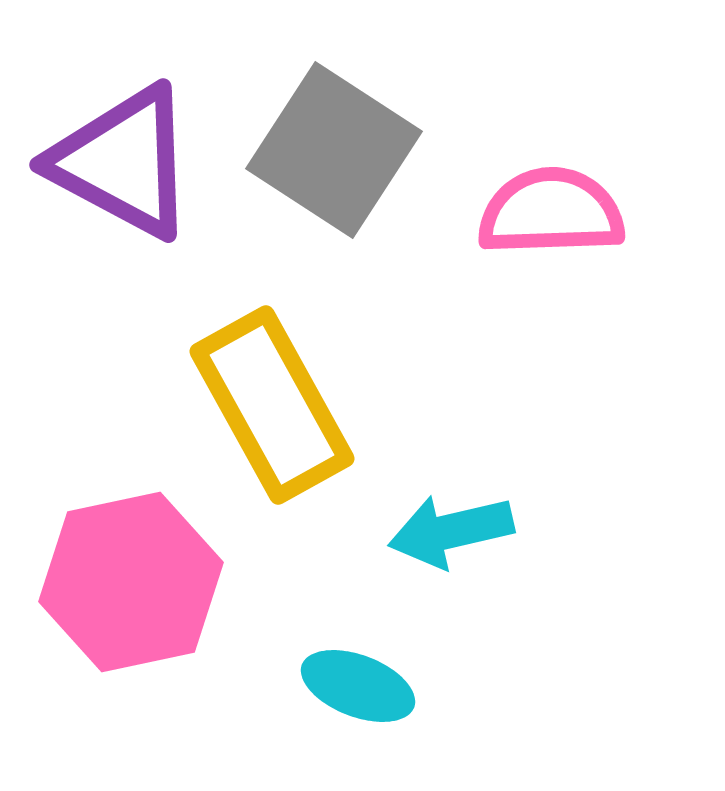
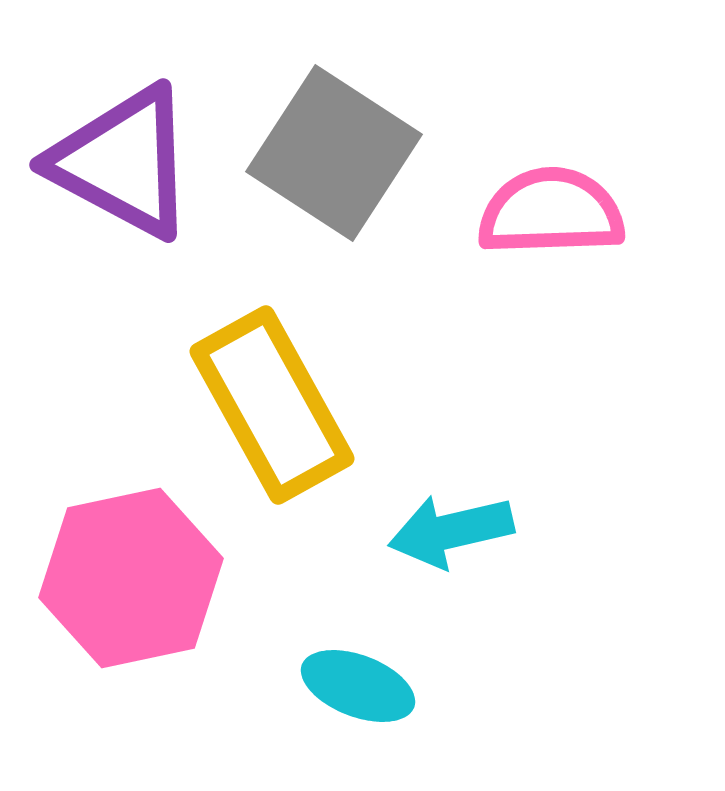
gray square: moved 3 px down
pink hexagon: moved 4 px up
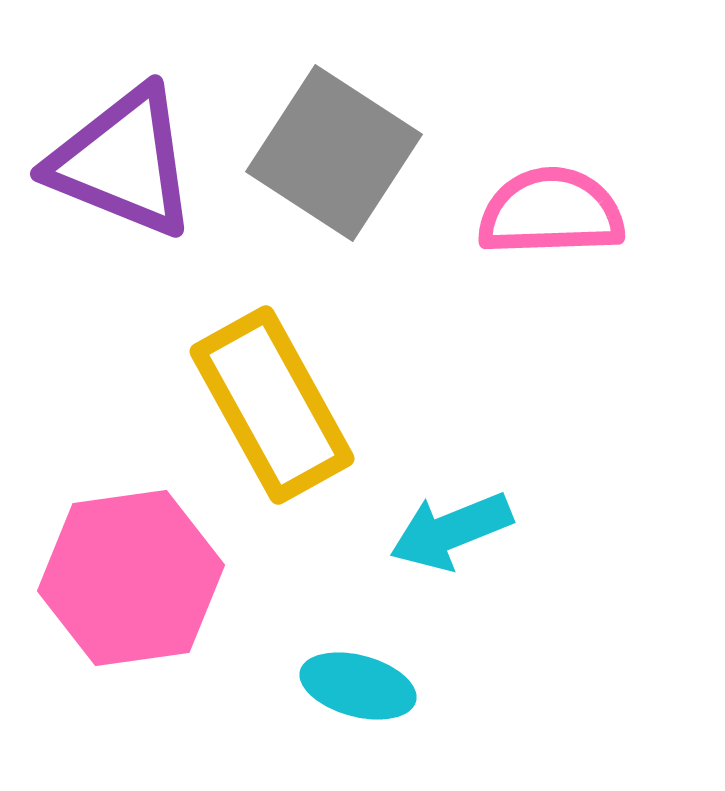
purple triangle: rotated 6 degrees counterclockwise
cyan arrow: rotated 9 degrees counterclockwise
pink hexagon: rotated 4 degrees clockwise
cyan ellipse: rotated 6 degrees counterclockwise
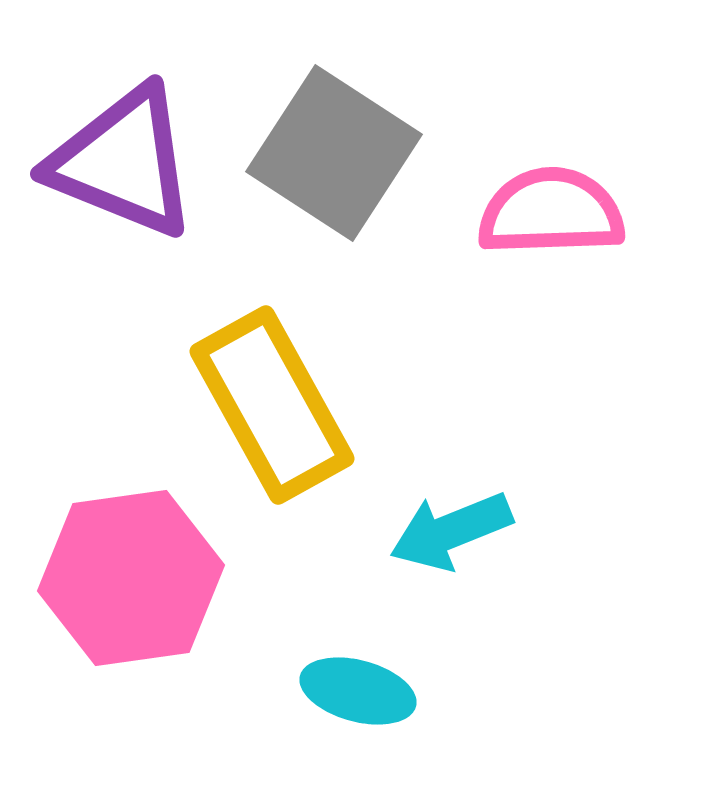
cyan ellipse: moved 5 px down
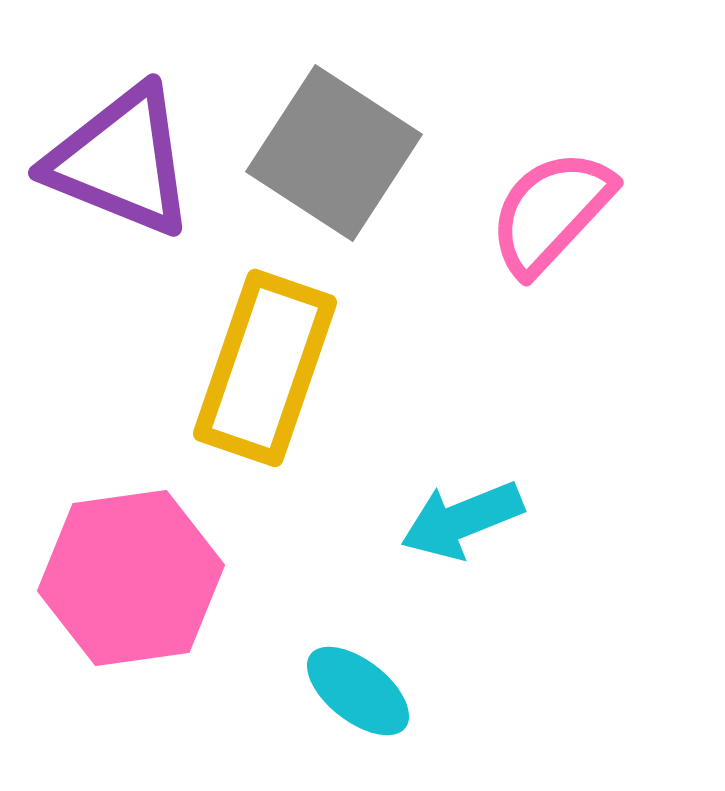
purple triangle: moved 2 px left, 1 px up
pink semicircle: rotated 45 degrees counterclockwise
yellow rectangle: moved 7 px left, 37 px up; rotated 48 degrees clockwise
cyan arrow: moved 11 px right, 11 px up
cyan ellipse: rotated 23 degrees clockwise
